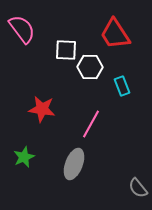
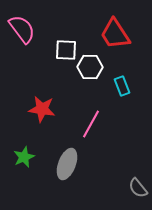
gray ellipse: moved 7 px left
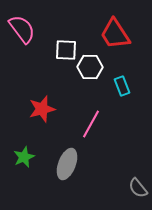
red star: rotated 24 degrees counterclockwise
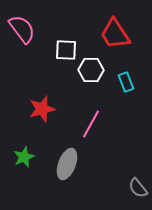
white hexagon: moved 1 px right, 3 px down
cyan rectangle: moved 4 px right, 4 px up
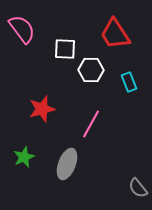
white square: moved 1 px left, 1 px up
cyan rectangle: moved 3 px right
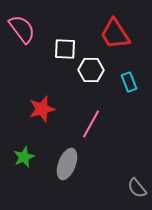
gray semicircle: moved 1 px left
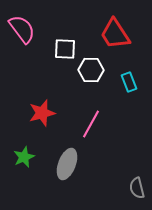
red star: moved 4 px down
gray semicircle: rotated 25 degrees clockwise
